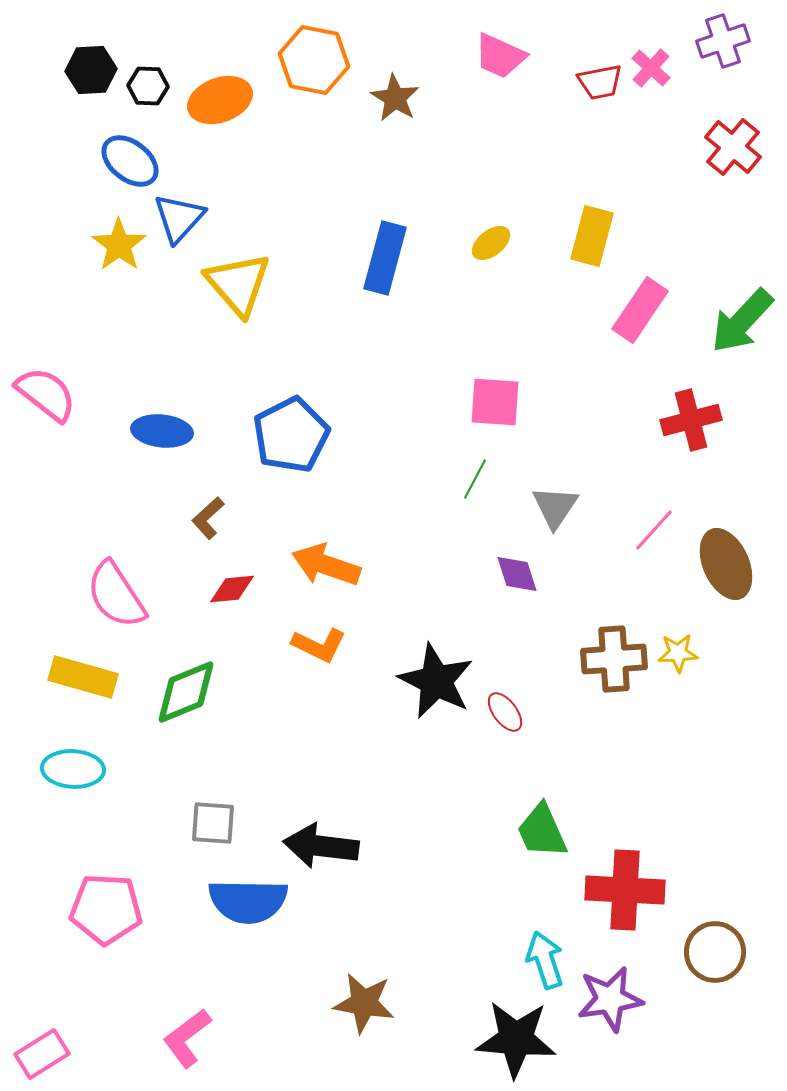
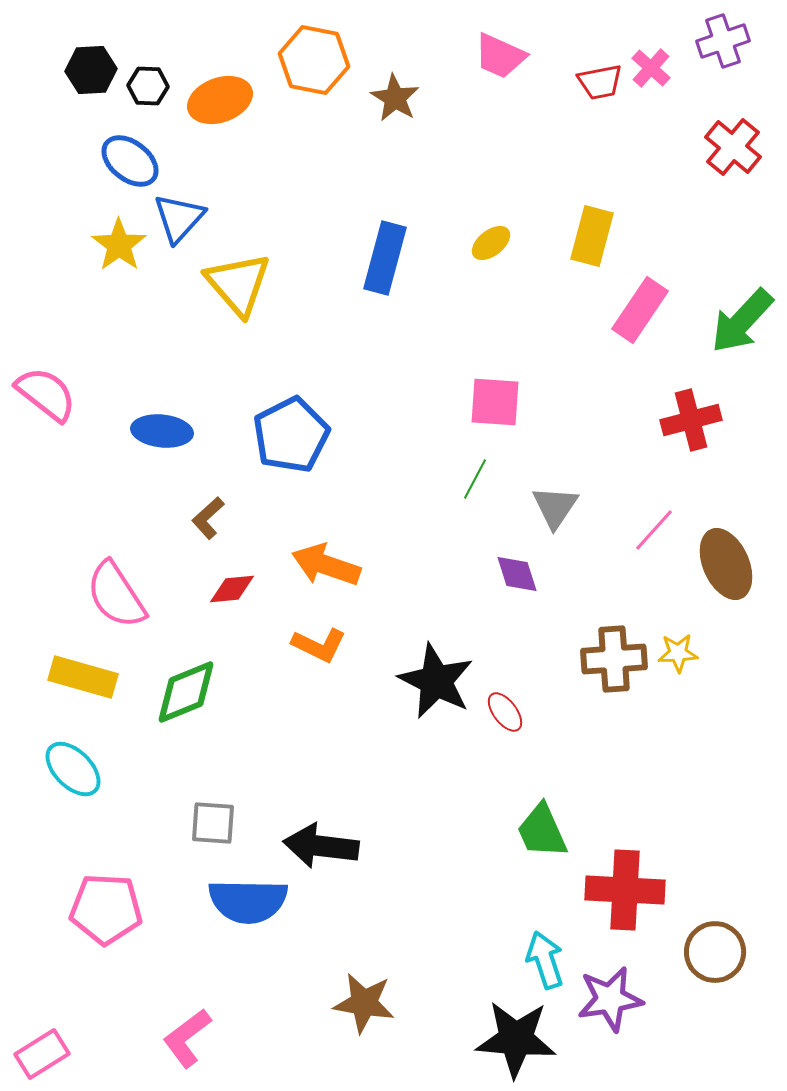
cyan ellipse at (73, 769): rotated 42 degrees clockwise
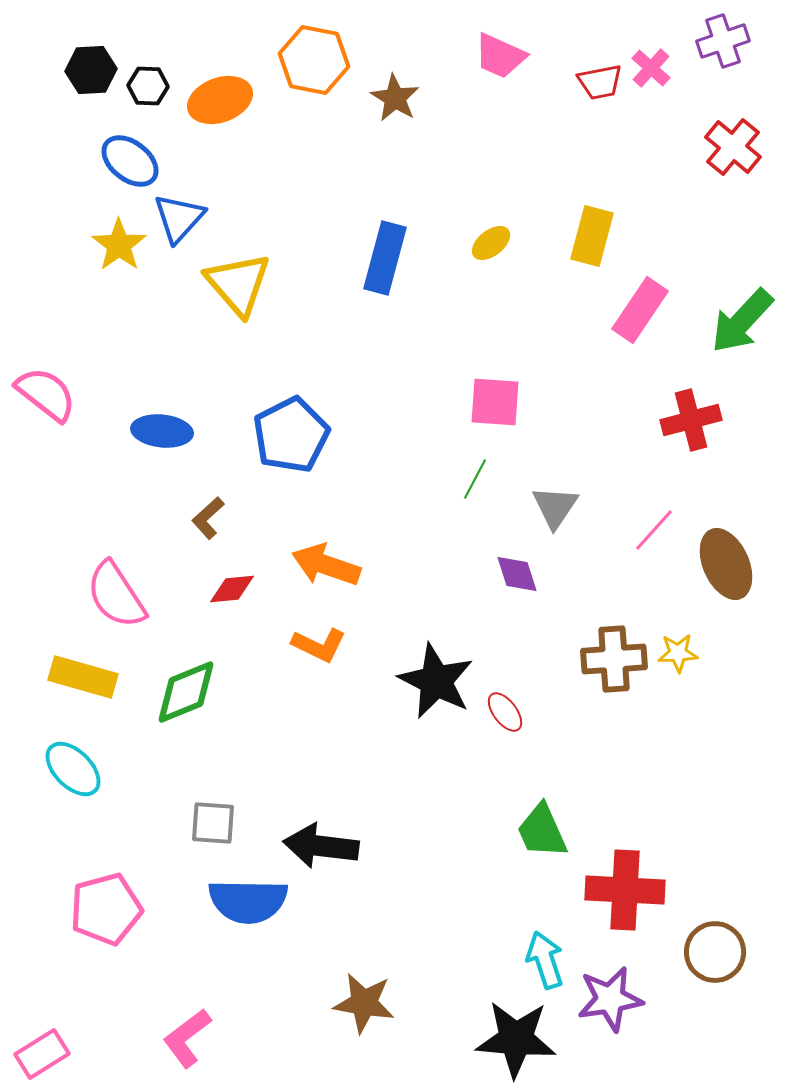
pink pentagon at (106, 909): rotated 18 degrees counterclockwise
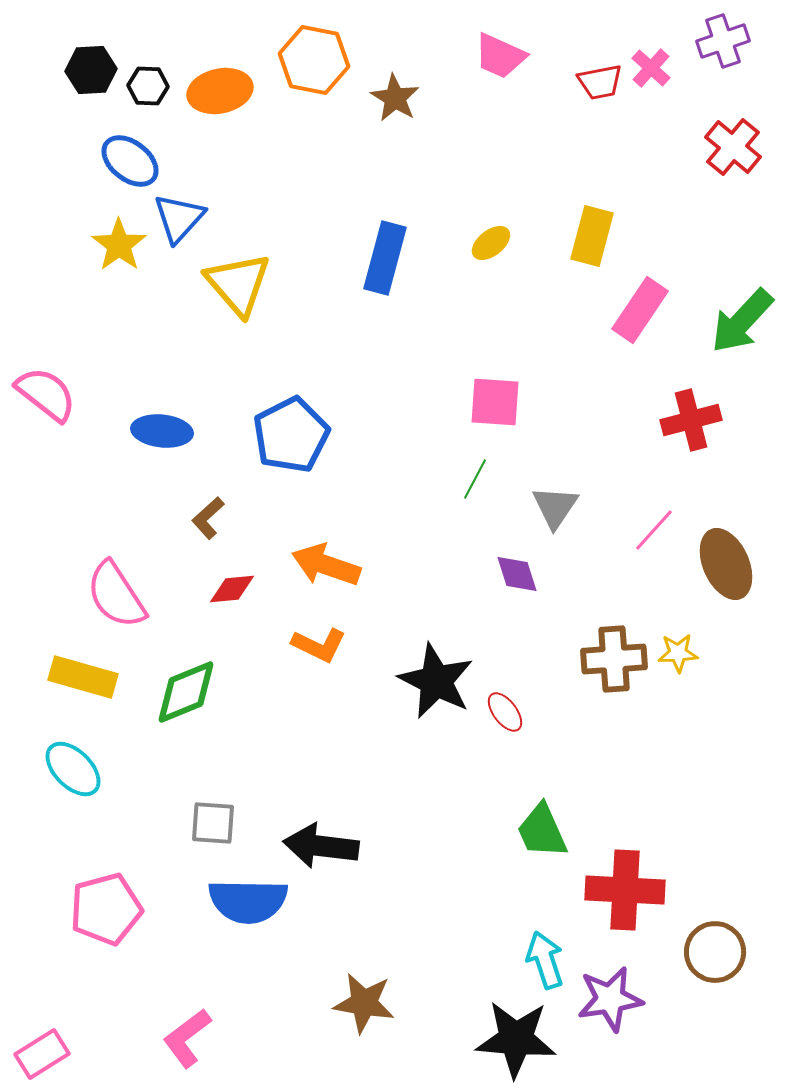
orange ellipse at (220, 100): moved 9 px up; rotated 8 degrees clockwise
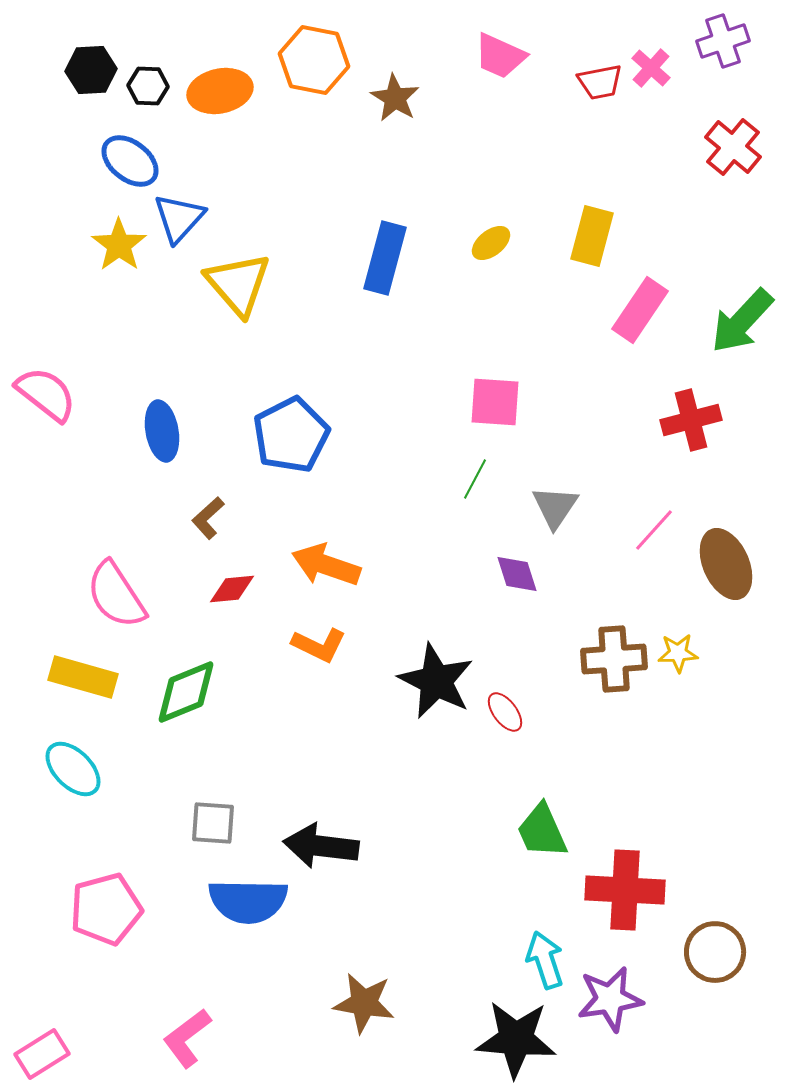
blue ellipse at (162, 431): rotated 74 degrees clockwise
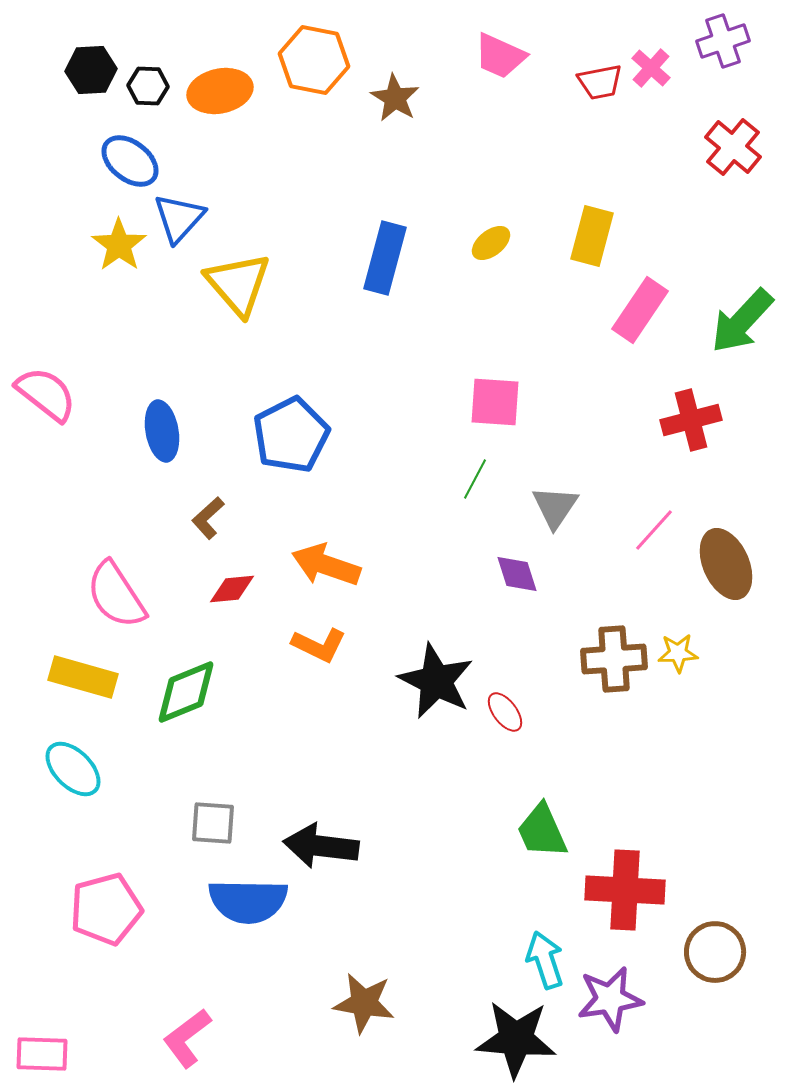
pink rectangle at (42, 1054): rotated 34 degrees clockwise
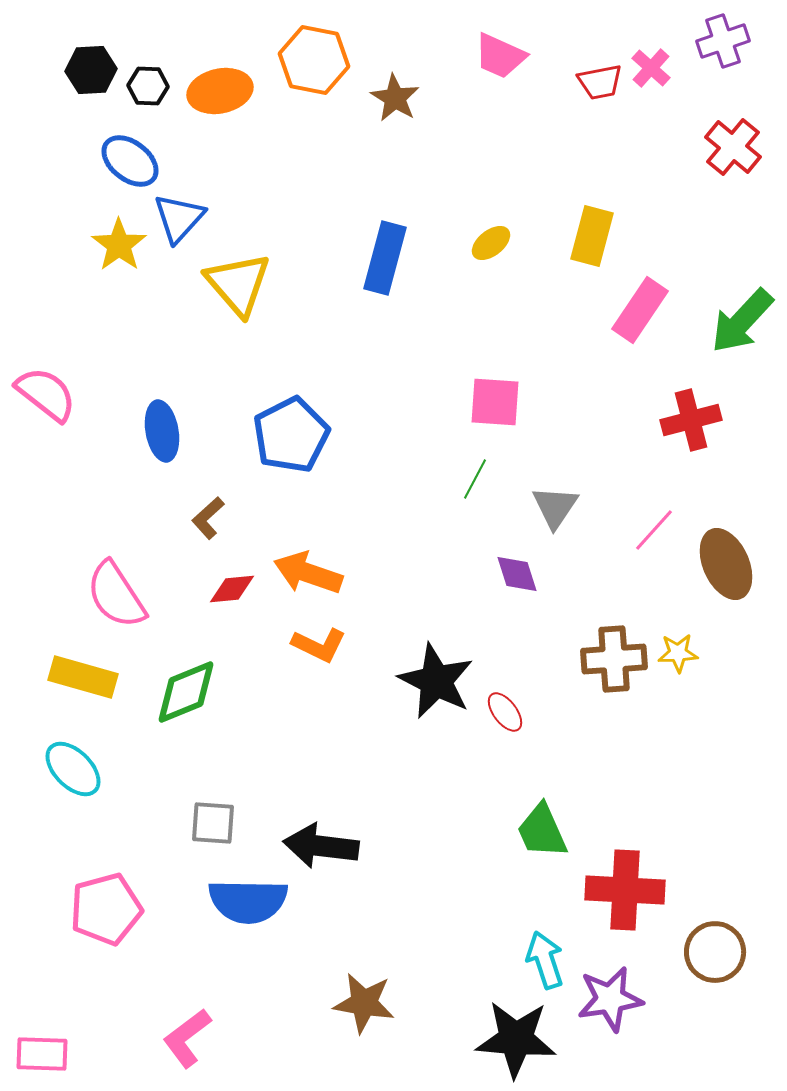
orange arrow at (326, 565): moved 18 px left, 8 px down
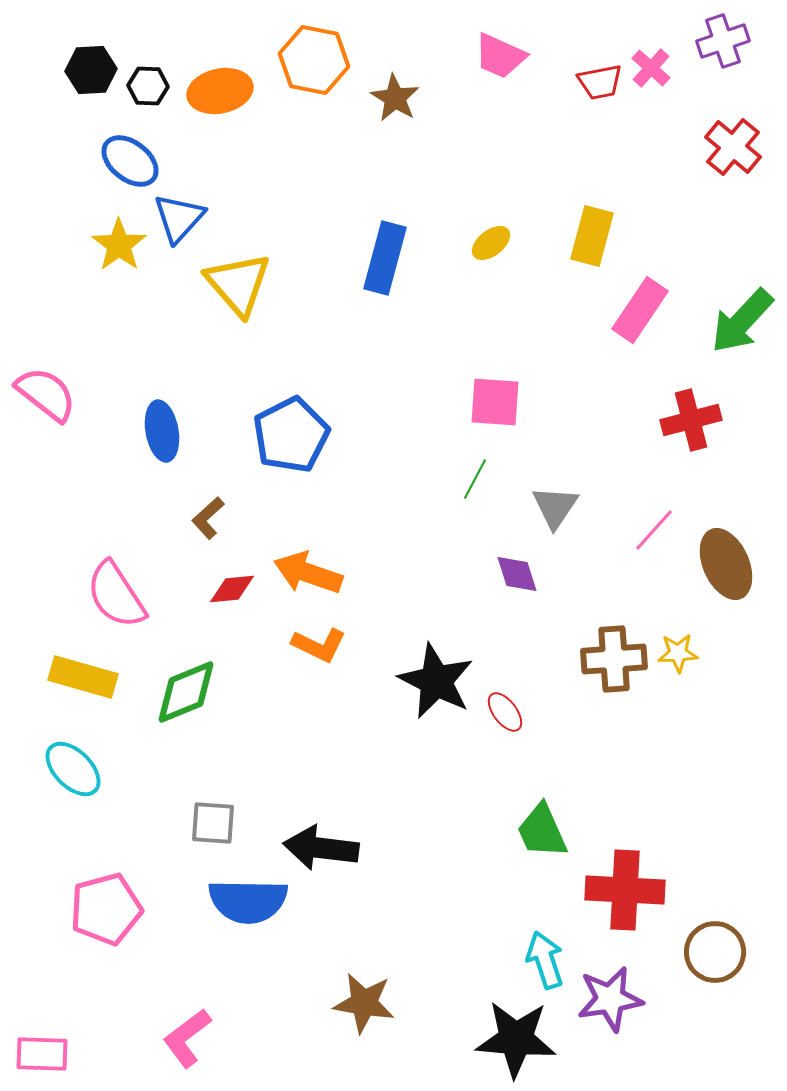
black arrow at (321, 846): moved 2 px down
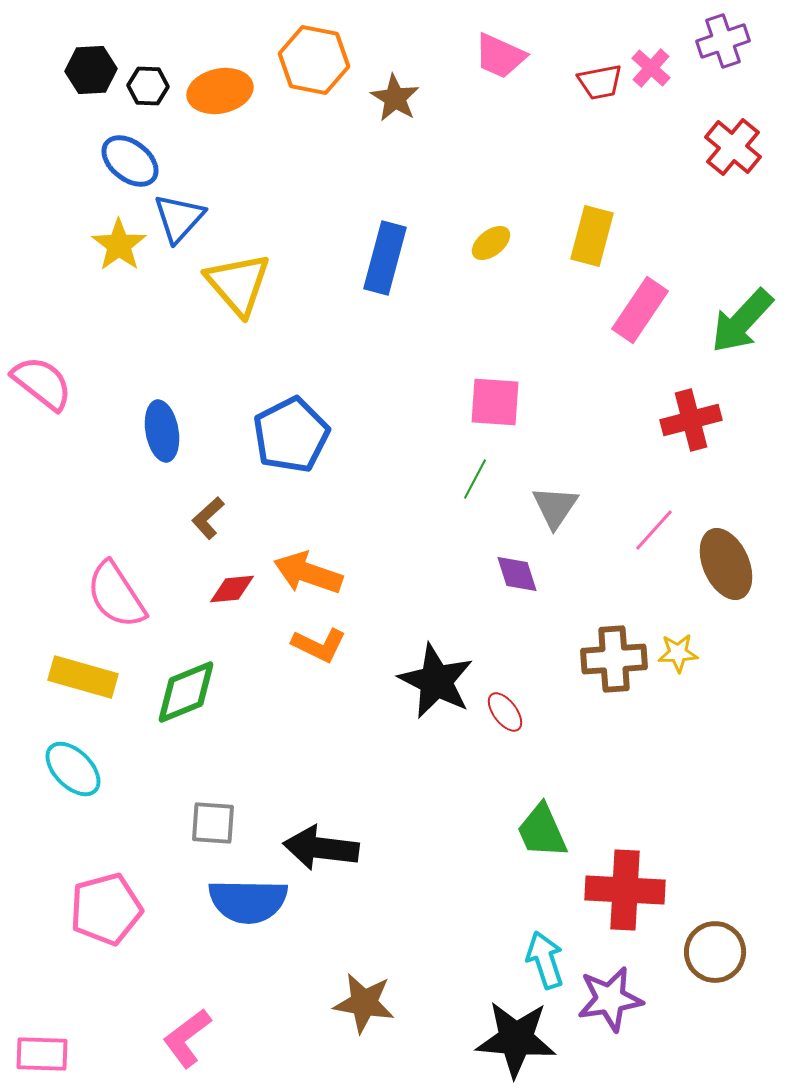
pink semicircle at (46, 394): moved 4 px left, 11 px up
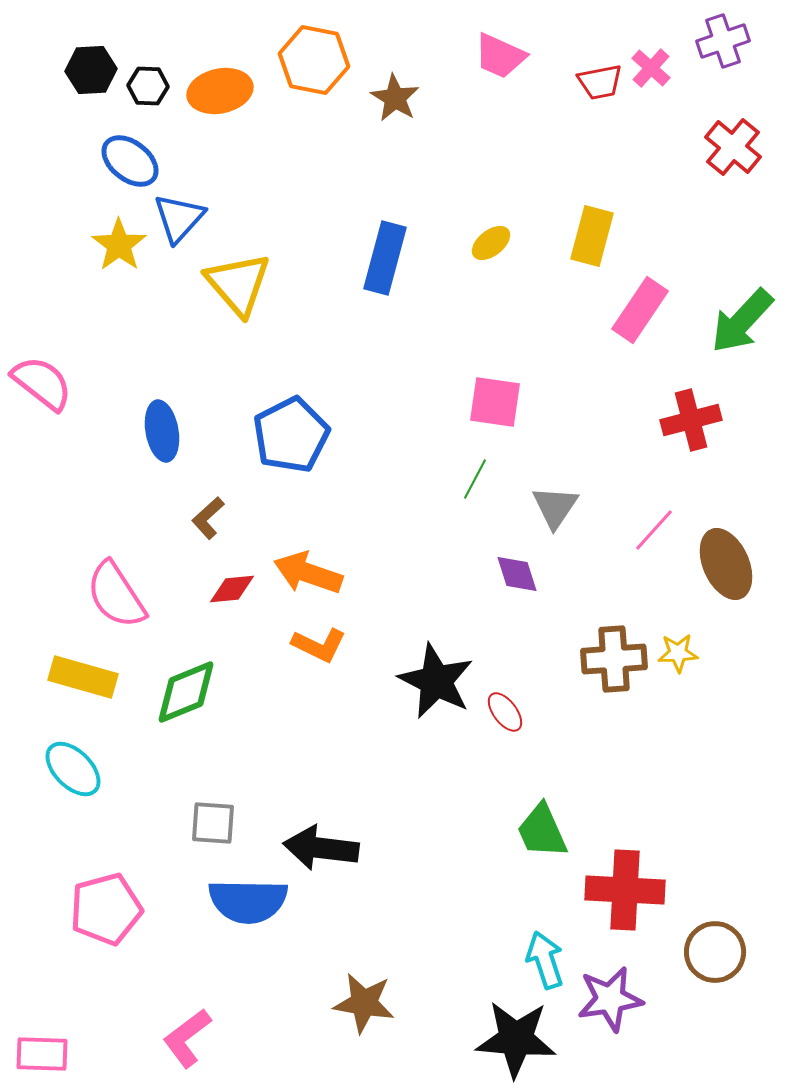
pink square at (495, 402): rotated 4 degrees clockwise
